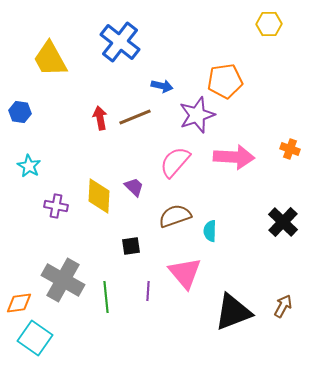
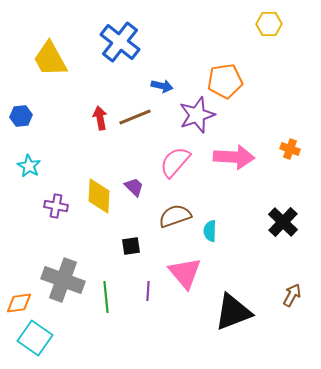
blue hexagon: moved 1 px right, 4 px down; rotated 15 degrees counterclockwise
gray cross: rotated 9 degrees counterclockwise
brown arrow: moved 9 px right, 11 px up
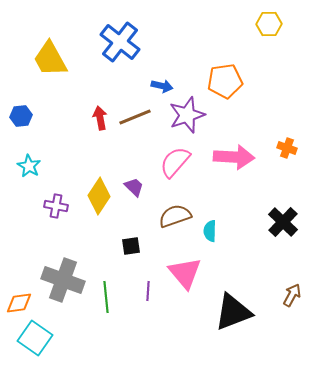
purple star: moved 10 px left
orange cross: moved 3 px left, 1 px up
yellow diamond: rotated 30 degrees clockwise
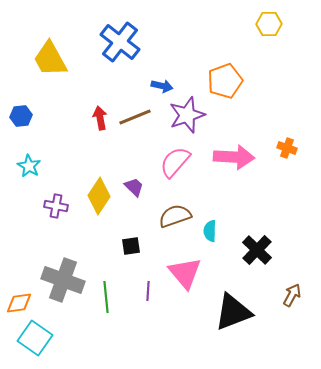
orange pentagon: rotated 12 degrees counterclockwise
black cross: moved 26 px left, 28 px down
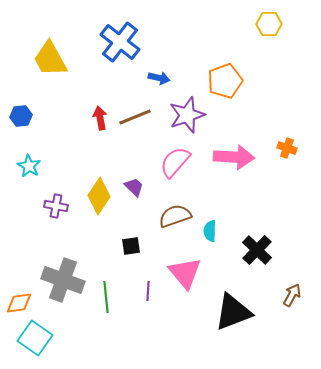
blue arrow: moved 3 px left, 8 px up
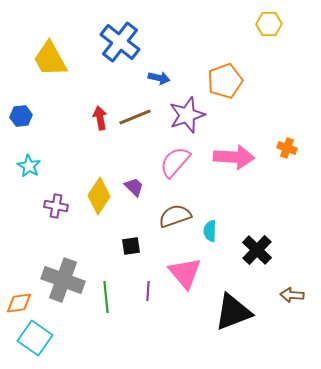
brown arrow: rotated 115 degrees counterclockwise
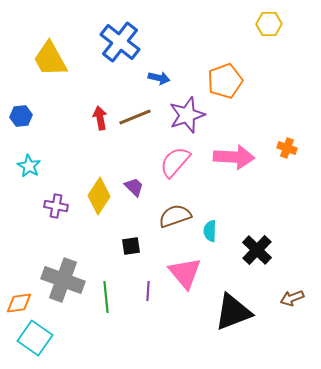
brown arrow: moved 3 px down; rotated 25 degrees counterclockwise
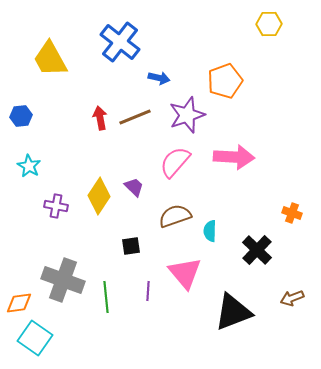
orange cross: moved 5 px right, 65 px down
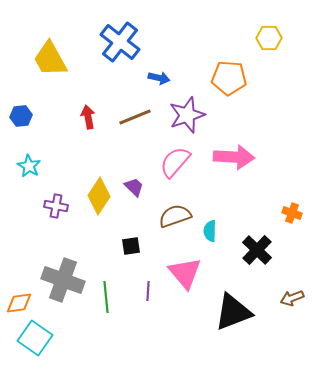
yellow hexagon: moved 14 px down
orange pentagon: moved 4 px right, 3 px up; rotated 24 degrees clockwise
red arrow: moved 12 px left, 1 px up
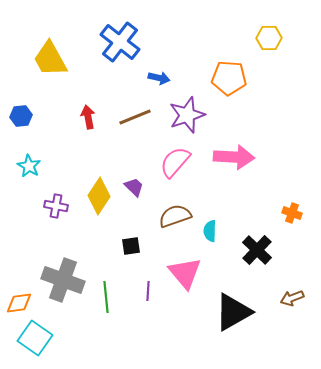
black triangle: rotated 9 degrees counterclockwise
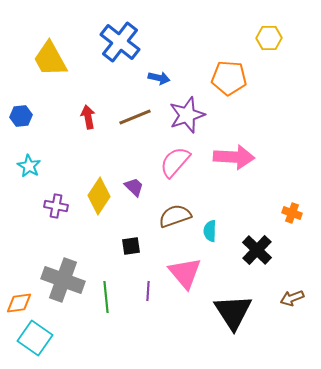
black triangle: rotated 33 degrees counterclockwise
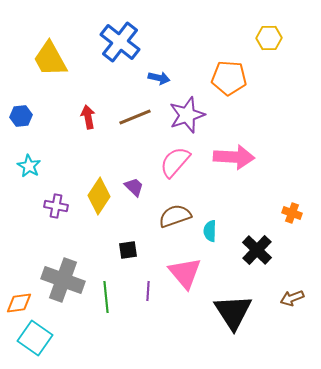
black square: moved 3 px left, 4 px down
